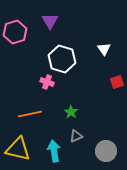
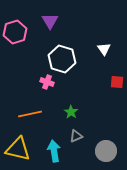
red square: rotated 24 degrees clockwise
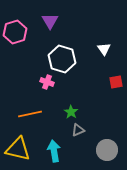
red square: moved 1 px left; rotated 16 degrees counterclockwise
gray triangle: moved 2 px right, 6 px up
gray circle: moved 1 px right, 1 px up
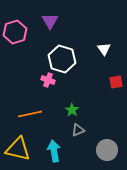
pink cross: moved 1 px right, 2 px up
green star: moved 1 px right, 2 px up
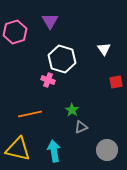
gray triangle: moved 3 px right, 3 px up
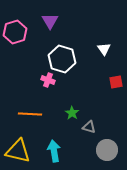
green star: moved 3 px down
orange line: rotated 15 degrees clockwise
gray triangle: moved 8 px right; rotated 40 degrees clockwise
yellow triangle: moved 2 px down
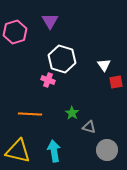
white triangle: moved 16 px down
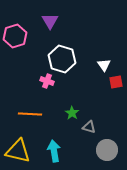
pink hexagon: moved 4 px down
pink cross: moved 1 px left, 1 px down
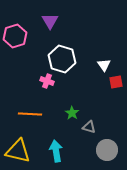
cyan arrow: moved 2 px right
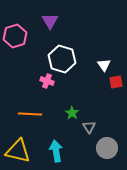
gray triangle: rotated 40 degrees clockwise
gray circle: moved 2 px up
